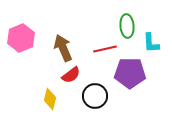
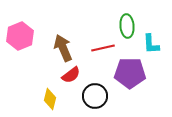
pink hexagon: moved 1 px left, 2 px up
cyan L-shape: moved 1 px down
red line: moved 2 px left, 1 px up
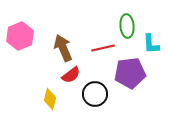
purple pentagon: rotated 8 degrees counterclockwise
black circle: moved 2 px up
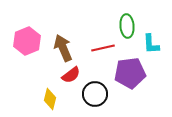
pink hexagon: moved 7 px right, 5 px down
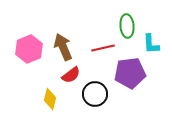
pink hexagon: moved 2 px right, 8 px down
brown arrow: moved 1 px up
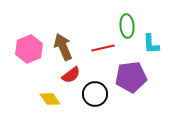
purple pentagon: moved 1 px right, 4 px down
yellow diamond: rotated 50 degrees counterclockwise
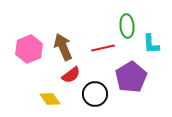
purple pentagon: rotated 24 degrees counterclockwise
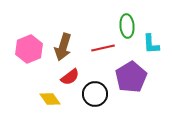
brown arrow: rotated 140 degrees counterclockwise
red semicircle: moved 1 px left, 2 px down
